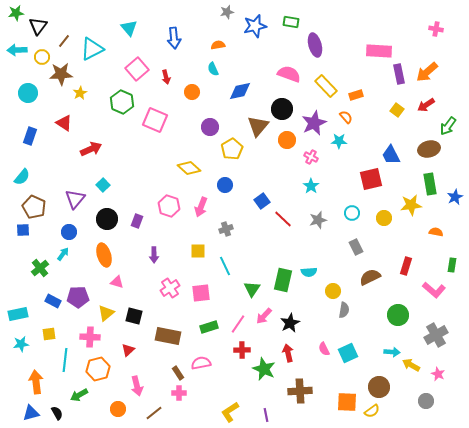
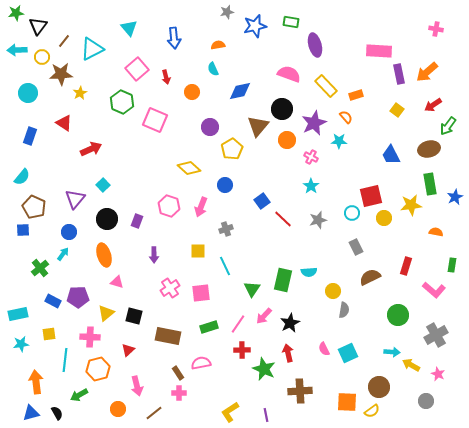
red arrow at (426, 105): moved 7 px right
red square at (371, 179): moved 17 px down
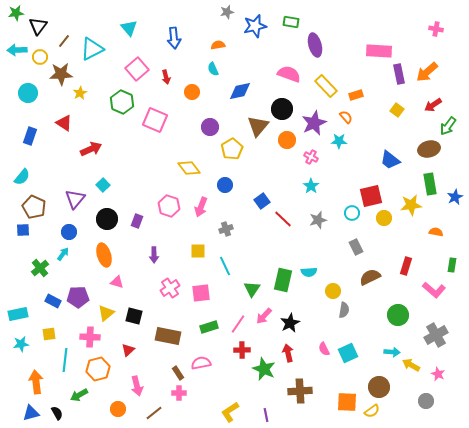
yellow circle at (42, 57): moved 2 px left
blue trapezoid at (391, 155): moved 1 px left, 5 px down; rotated 25 degrees counterclockwise
yellow diamond at (189, 168): rotated 10 degrees clockwise
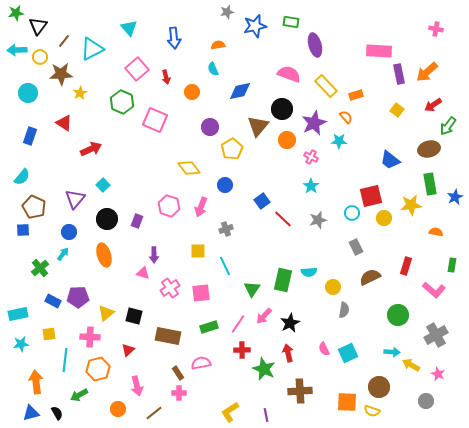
pink triangle at (117, 282): moved 26 px right, 9 px up
yellow circle at (333, 291): moved 4 px up
yellow semicircle at (372, 411): rotated 56 degrees clockwise
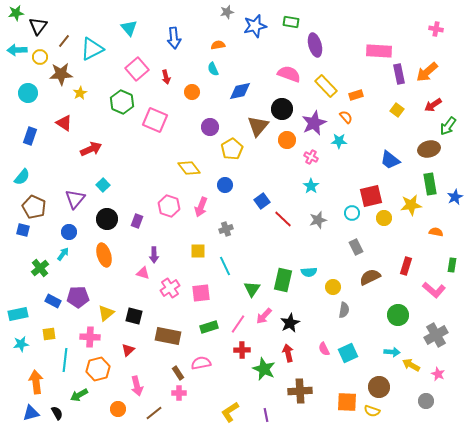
blue square at (23, 230): rotated 16 degrees clockwise
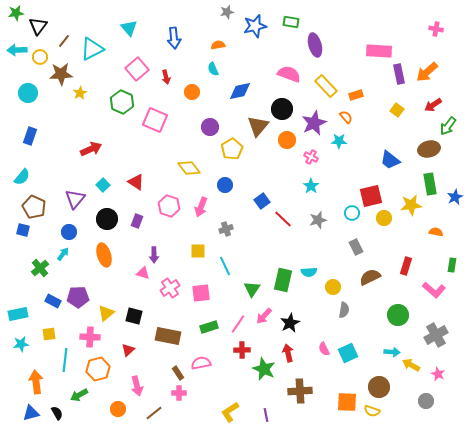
red triangle at (64, 123): moved 72 px right, 59 px down
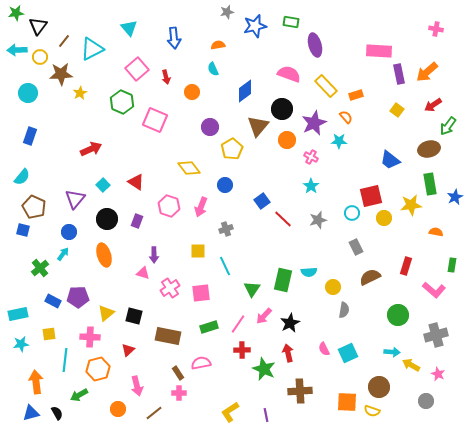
blue diamond at (240, 91): moved 5 px right; rotated 25 degrees counterclockwise
gray cross at (436, 335): rotated 15 degrees clockwise
